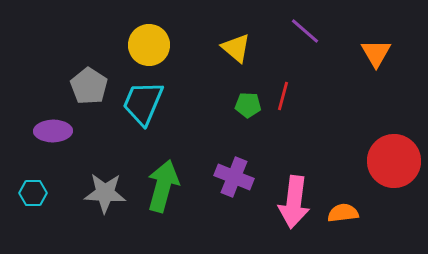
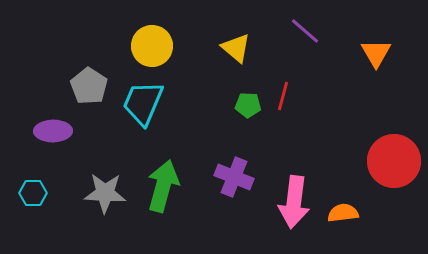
yellow circle: moved 3 px right, 1 px down
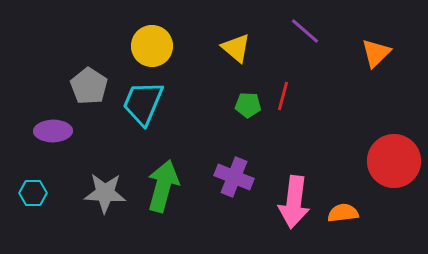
orange triangle: rotated 16 degrees clockwise
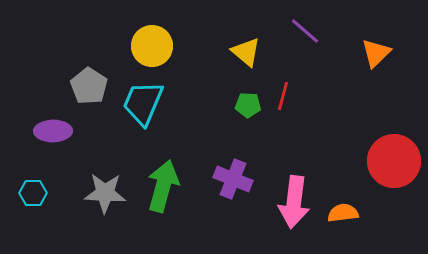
yellow triangle: moved 10 px right, 4 px down
purple cross: moved 1 px left, 2 px down
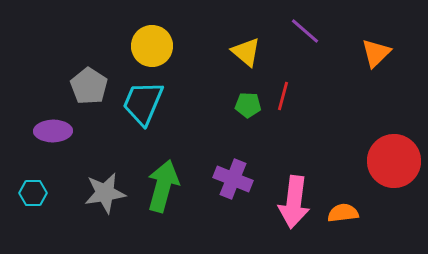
gray star: rotated 12 degrees counterclockwise
